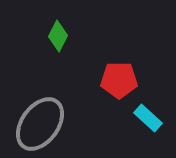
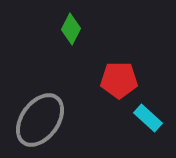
green diamond: moved 13 px right, 7 px up
gray ellipse: moved 4 px up
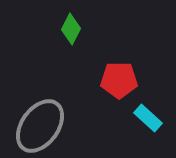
gray ellipse: moved 6 px down
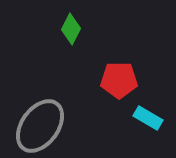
cyan rectangle: rotated 12 degrees counterclockwise
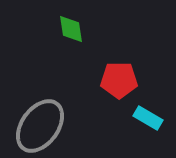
green diamond: rotated 36 degrees counterclockwise
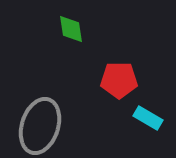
gray ellipse: rotated 18 degrees counterclockwise
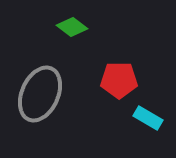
green diamond: moved 1 px right, 2 px up; rotated 44 degrees counterclockwise
gray ellipse: moved 32 px up; rotated 6 degrees clockwise
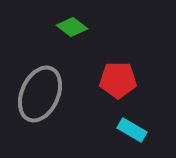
red pentagon: moved 1 px left
cyan rectangle: moved 16 px left, 12 px down
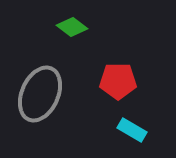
red pentagon: moved 1 px down
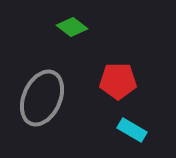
gray ellipse: moved 2 px right, 4 px down
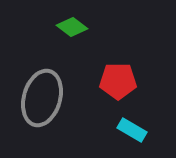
gray ellipse: rotated 8 degrees counterclockwise
